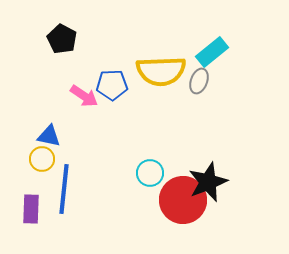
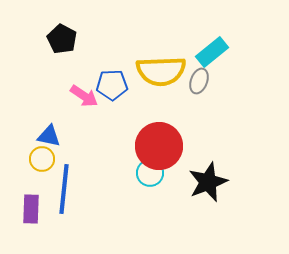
red circle: moved 24 px left, 54 px up
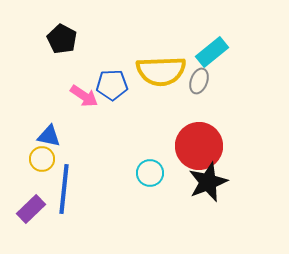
red circle: moved 40 px right
purple rectangle: rotated 44 degrees clockwise
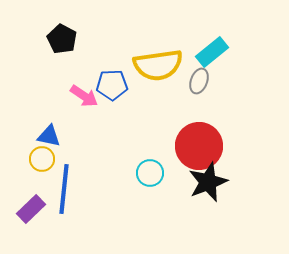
yellow semicircle: moved 3 px left, 6 px up; rotated 6 degrees counterclockwise
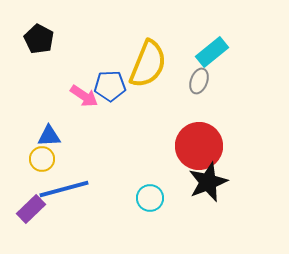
black pentagon: moved 23 px left
yellow semicircle: moved 10 px left, 1 px up; rotated 60 degrees counterclockwise
blue pentagon: moved 2 px left, 1 px down
blue triangle: rotated 15 degrees counterclockwise
cyan circle: moved 25 px down
blue line: rotated 69 degrees clockwise
